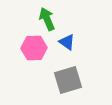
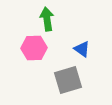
green arrow: rotated 15 degrees clockwise
blue triangle: moved 15 px right, 7 px down
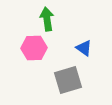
blue triangle: moved 2 px right, 1 px up
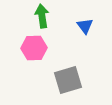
green arrow: moved 5 px left, 3 px up
blue triangle: moved 1 px right, 22 px up; rotated 18 degrees clockwise
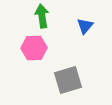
blue triangle: rotated 18 degrees clockwise
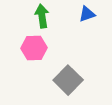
blue triangle: moved 2 px right, 12 px up; rotated 30 degrees clockwise
gray square: rotated 28 degrees counterclockwise
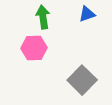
green arrow: moved 1 px right, 1 px down
gray square: moved 14 px right
